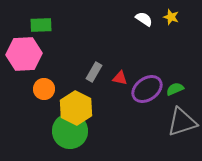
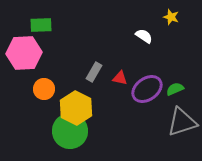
white semicircle: moved 17 px down
pink hexagon: moved 1 px up
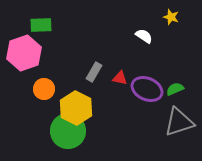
pink hexagon: rotated 16 degrees counterclockwise
purple ellipse: rotated 60 degrees clockwise
gray triangle: moved 3 px left
green circle: moved 2 px left
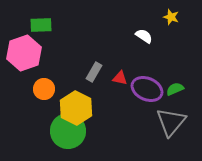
gray triangle: moved 8 px left; rotated 32 degrees counterclockwise
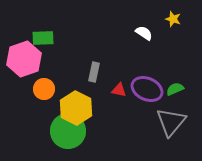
yellow star: moved 2 px right, 2 px down
green rectangle: moved 2 px right, 13 px down
white semicircle: moved 3 px up
pink hexagon: moved 6 px down
gray rectangle: rotated 18 degrees counterclockwise
red triangle: moved 1 px left, 12 px down
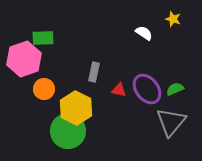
purple ellipse: rotated 28 degrees clockwise
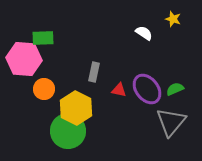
pink hexagon: rotated 24 degrees clockwise
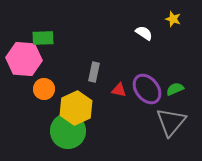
yellow hexagon: rotated 8 degrees clockwise
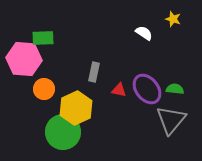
green semicircle: rotated 30 degrees clockwise
gray triangle: moved 2 px up
green circle: moved 5 px left, 1 px down
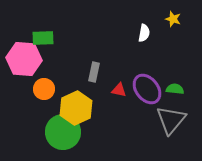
white semicircle: rotated 66 degrees clockwise
